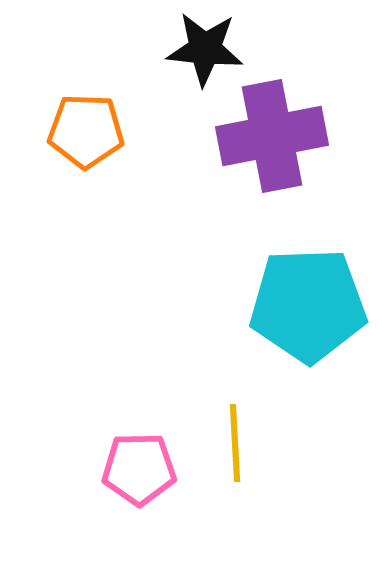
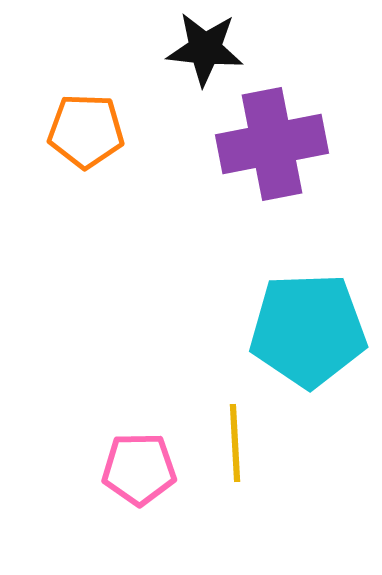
purple cross: moved 8 px down
cyan pentagon: moved 25 px down
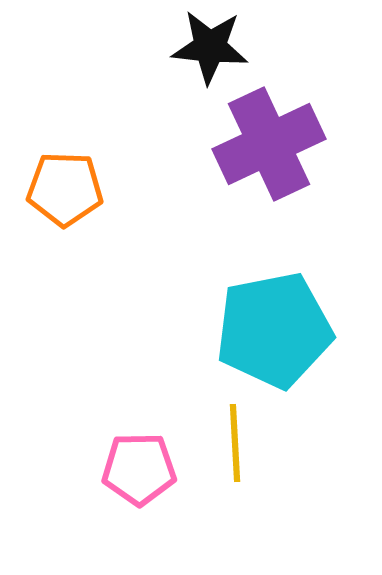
black star: moved 5 px right, 2 px up
orange pentagon: moved 21 px left, 58 px down
purple cross: moved 3 px left; rotated 14 degrees counterclockwise
cyan pentagon: moved 34 px left; rotated 9 degrees counterclockwise
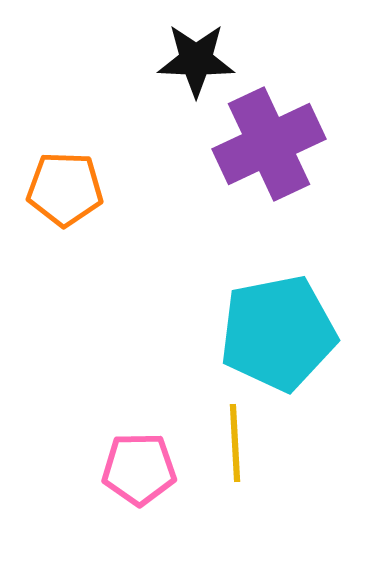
black star: moved 14 px left, 13 px down; rotated 4 degrees counterclockwise
cyan pentagon: moved 4 px right, 3 px down
